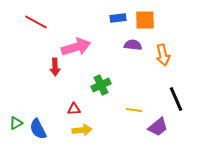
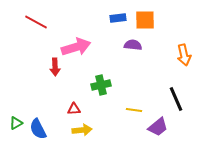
orange arrow: moved 21 px right
green cross: rotated 12 degrees clockwise
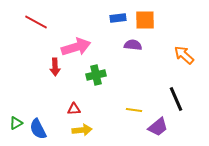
orange arrow: rotated 145 degrees clockwise
green cross: moved 5 px left, 10 px up
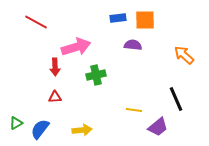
red triangle: moved 19 px left, 12 px up
blue semicircle: moved 2 px right; rotated 65 degrees clockwise
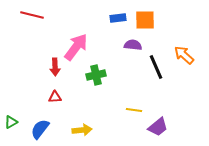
red line: moved 4 px left, 7 px up; rotated 15 degrees counterclockwise
pink arrow: rotated 36 degrees counterclockwise
black line: moved 20 px left, 32 px up
green triangle: moved 5 px left, 1 px up
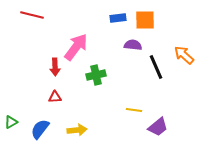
yellow arrow: moved 5 px left
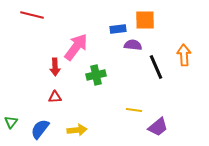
blue rectangle: moved 11 px down
orange arrow: rotated 45 degrees clockwise
green triangle: rotated 24 degrees counterclockwise
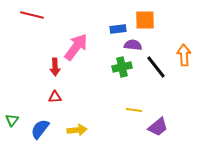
black line: rotated 15 degrees counterclockwise
green cross: moved 26 px right, 8 px up
green triangle: moved 1 px right, 2 px up
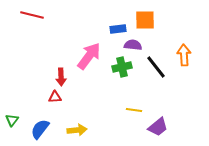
pink arrow: moved 13 px right, 9 px down
red arrow: moved 6 px right, 10 px down
